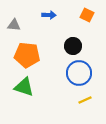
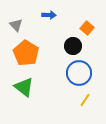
orange square: moved 13 px down; rotated 16 degrees clockwise
gray triangle: moved 2 px right; rotated 40 degrees clockwise
orange pentagon: moved 1 px left, 2 px up; rotated 25 degrees clockwise
green triangle: rotated 20 degrees clockwise
yellow line: rotated 32 degrees counterclockwise
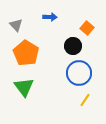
blue arrow: moved 1 px right, 2 px down
green triangle: rotated 15 degrees clockwise
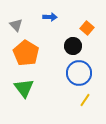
green triangle: moved 1 px down
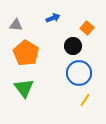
blue arrow: moved 3 px right, 1 px down; rotated 24 degrees counterclockwise
gray triangle: rotated 40 degrees counterclockwise
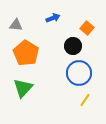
green triangle: moved 1 px left; rotated 20 degrees clockwise
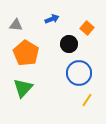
blue arrow: moved 1 px left, 1 px down
black circle: moved 4 px left, 2 px up
yellow line: moved 2 px right
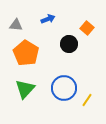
blue arrow: moved 4 px left
blue circle: moved 15 px left, 15 px down
green triangle: moved 2 px right, 1 px down
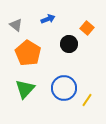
gray triangle: rotated 32 degrees clockwise
orange pentagon: moved 2 px right
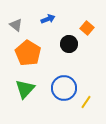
yellow line: moved 1 px left, 2 px down
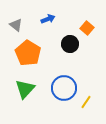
black circle: moved 1 px right
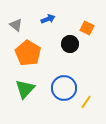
orange square: rotated 16 degrees counterclockwise
